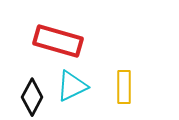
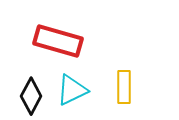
cyan triangle: moved 4 px down
black diamond: moved 1 px left, 1 px up
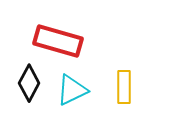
black diamond: moved 2 px left, 13 px up
